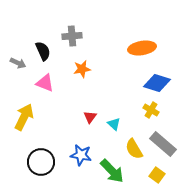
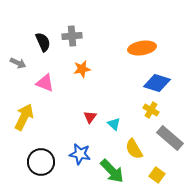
black semicircle: moved 9 px up
gray rectangle: moved 7 px right, 6 px up
blue star: moved 1 px left, 1 px up
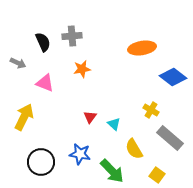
blue diamond: moved 16 px right, 6 px up; rotated 20 degrees clockwise
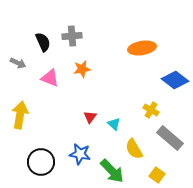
blue diamond: moved 2 px right, 3 px down
pink triangle: moved 5 px right, 5 px up
yellow arrow: moved 4 px left, 2 px up; rotated 16 degrees counterclockwise
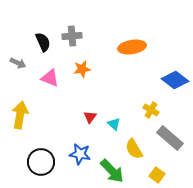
orange ellipse: moved 10 px left, 1 px up
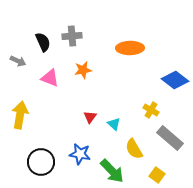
orange ellipse: moved 2 px left, 1 px down; rotated 8 degrees clockwise
gray arrow: moved 2 px up
orange star: moved 1 px right, 1 px down
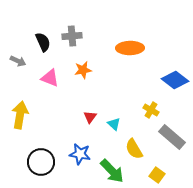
gray rectangle: moved 2 px right, 1 px up
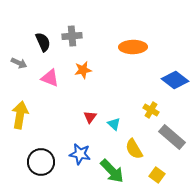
orange ellipse: moved 3 px right, 1 px up
gray arrow: moved 1 px right, 2 px down
